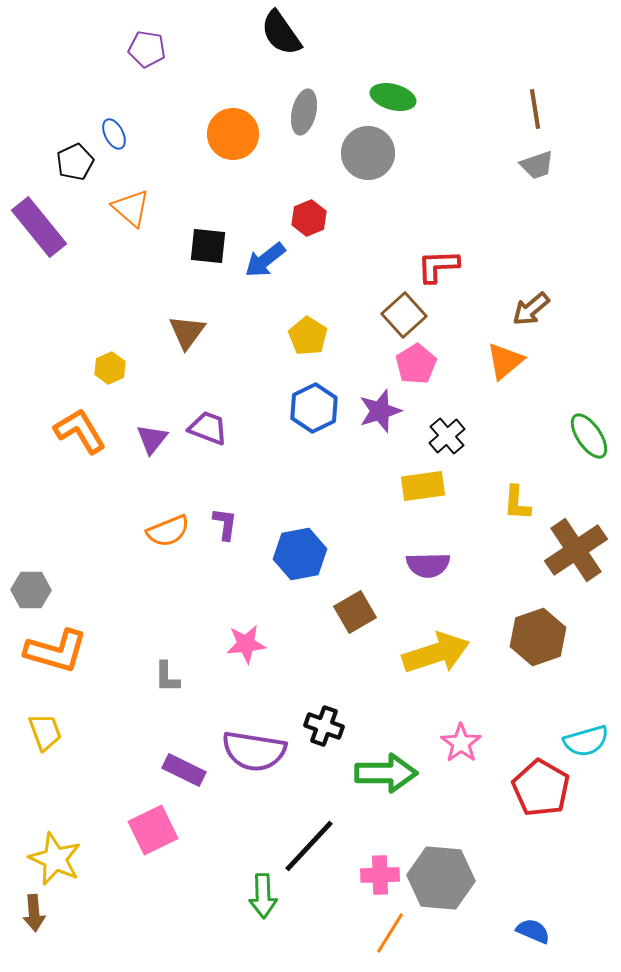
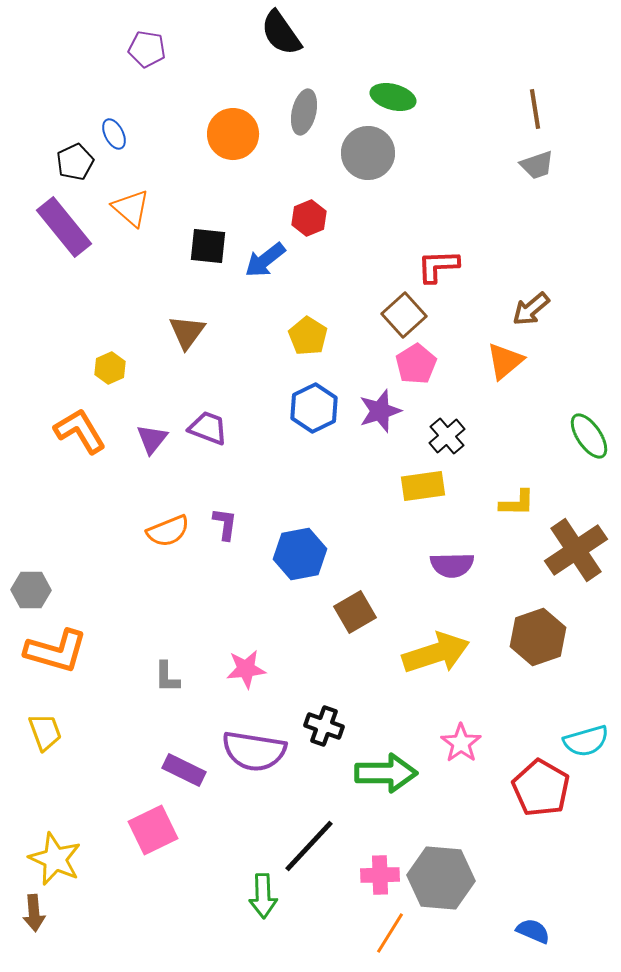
purple rectangle at (39, 227): moved 25 px right
yellow L-shape at (517, 503): rotated 93 degrees counterclockwise
purple semicircle at (428, 565): moved 24 px right
pink star at (246, 644): moved 25 px down
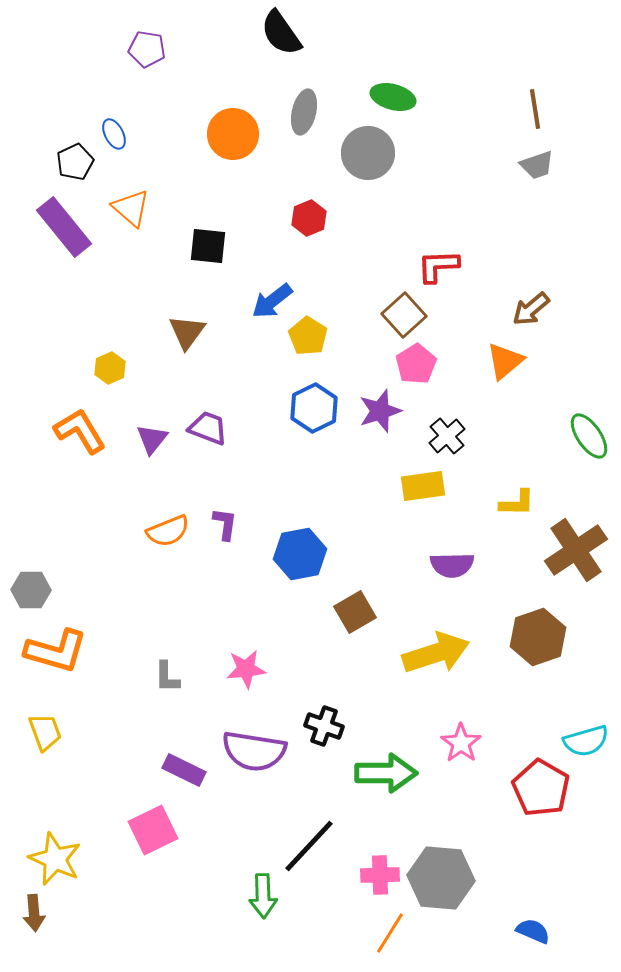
blue arrow at (265, 260): moved 7 px right, 41 px down
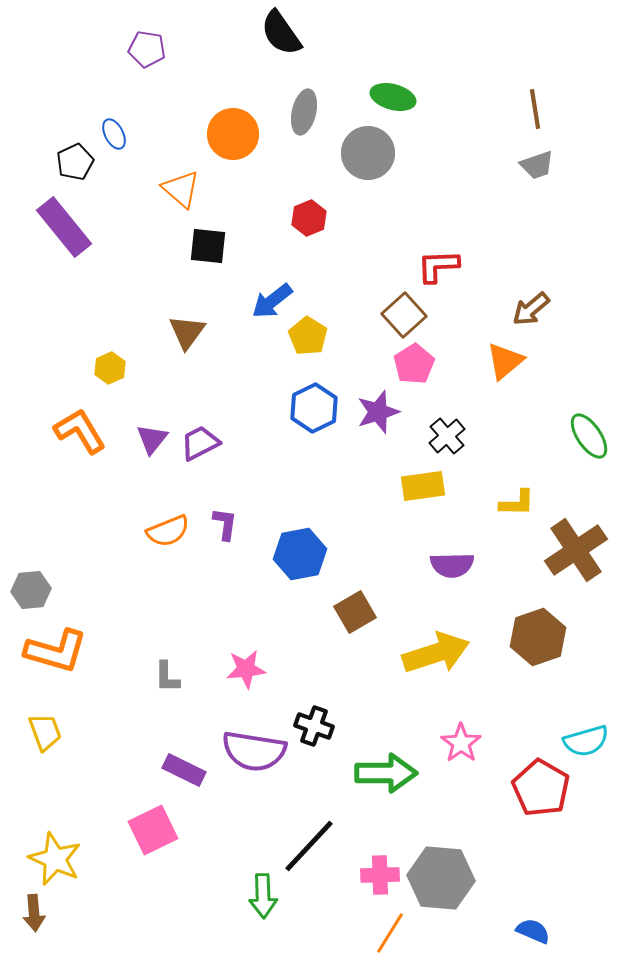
orange triangle at (131, 208): moved 50 px right, 19 px up
pink pentagon at (416, 364): moved 2 px left
purple star at (380, 411): moved 2 px left, 1 px down
purple trapezoid at (208, 428): moved 8 px left, 15 px down; rotated 48 degrees counterclockwise
gray hexagon at (31, 590): rotated 6 degrees counterclockwise
black cross at (324, 726): moved 10 px left
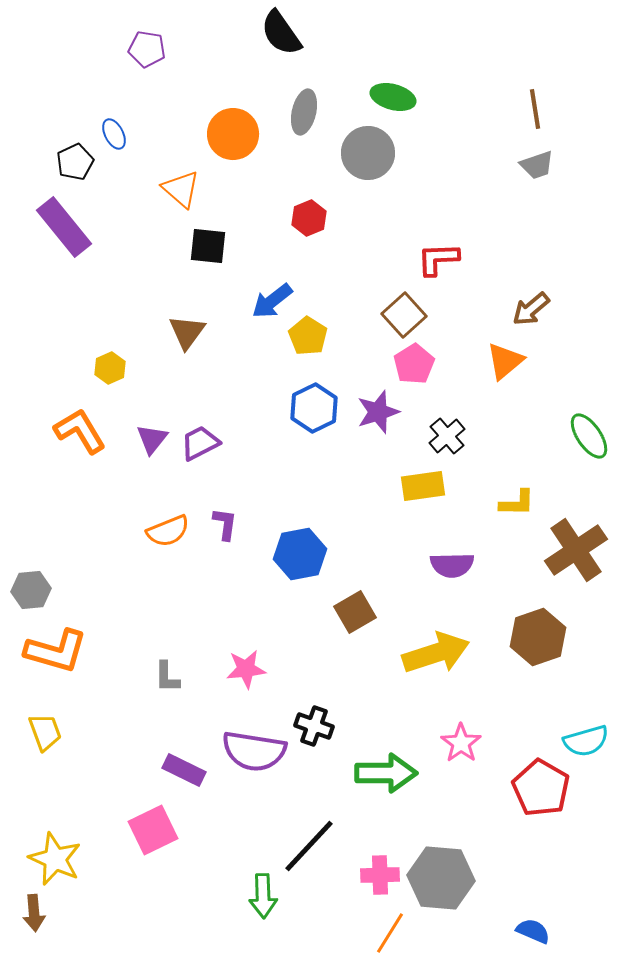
red L-shape at (438, 266): moved 7 px up
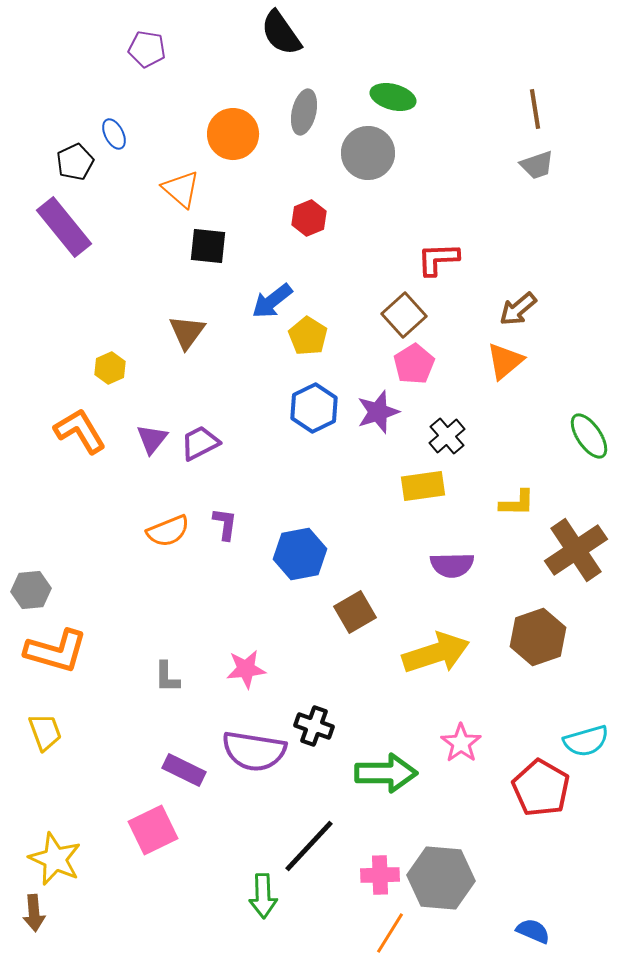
brown arrow at (531, 309): moved 13 px left
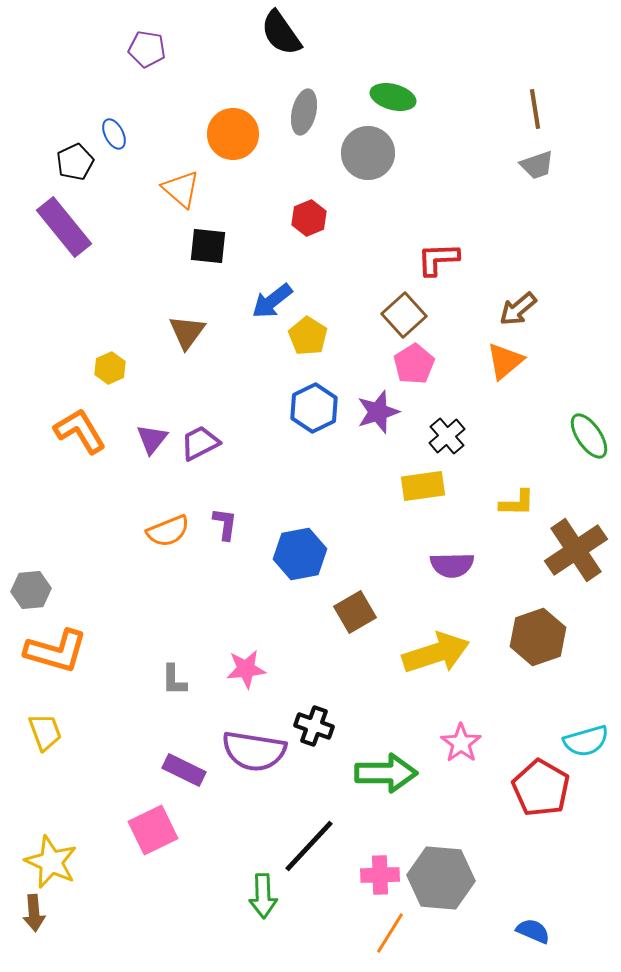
gray L-shape at (167, 677): moved 7 px right, 3 px down
yellow star at (55, 859): moved 4 px left, 3 px down
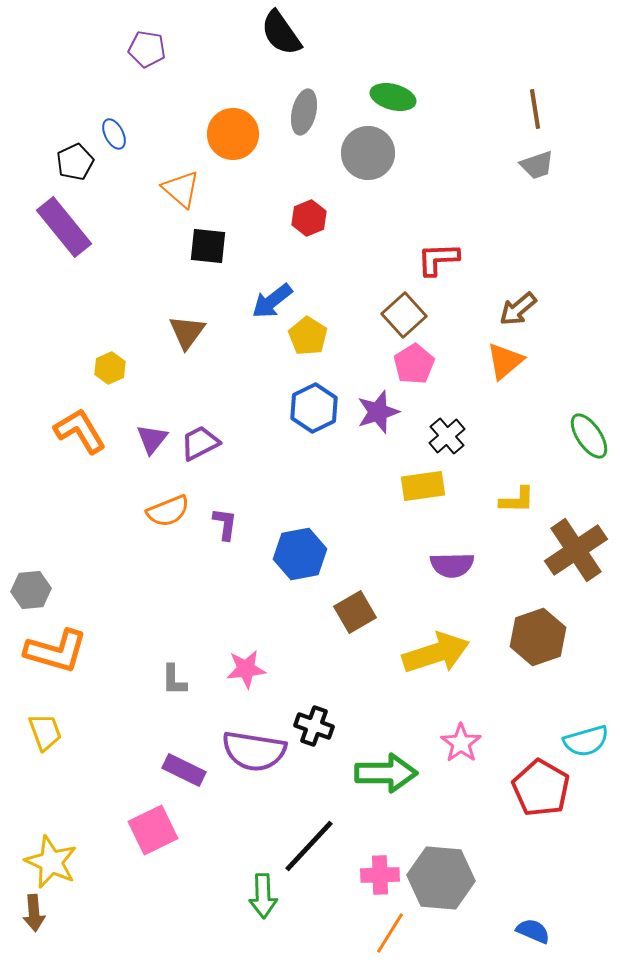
yellow L-shape at (517, 503): moved 3 px up
orange semicircle at (168, 531): moved 20 px up
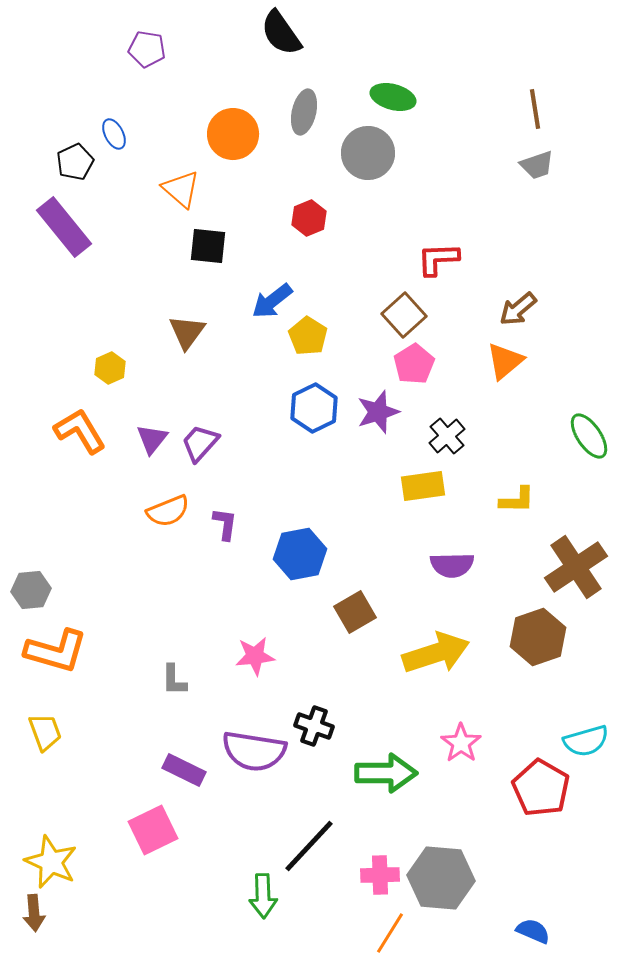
purple trapezoid at (200, 443): rotated 21 degrees counterclockwise
brown cross at (576, 550): moved 17 px down
pink star at (246, 669): moved 9 px right, 13 px up
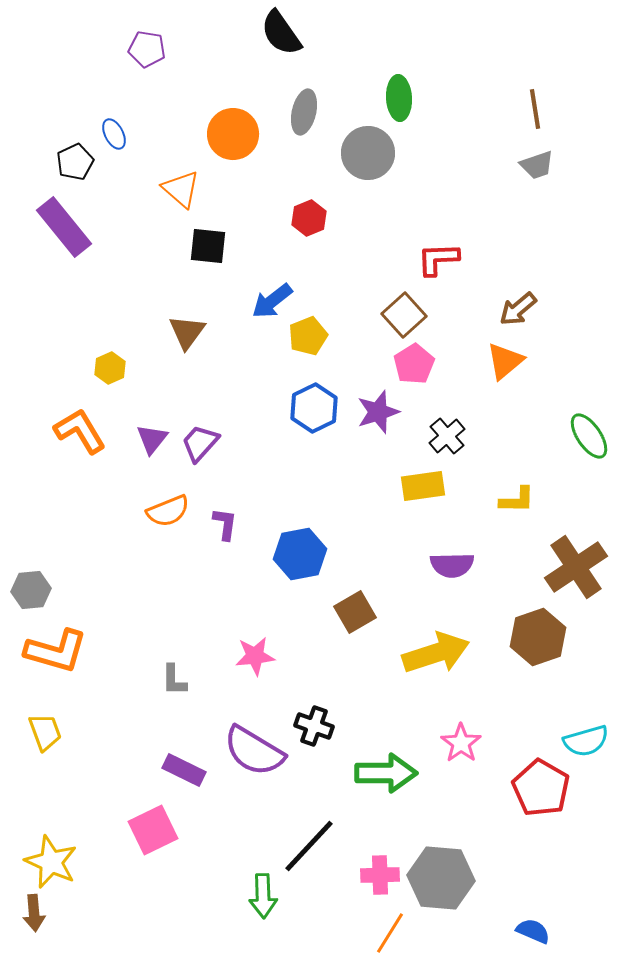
green ellipse at (393, 97): moved 6 px right, 1 px down; rotated 72 degrees clockwise
yellow pentagon at (308, 336): rotated 18 degrees clockwise
purple semicircle at (254, 751): rotated 22 degrees clockwise
